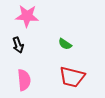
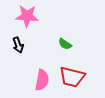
pink semicircle: moved 18 px right; rotated 15 degrees clockwise
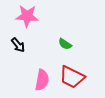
black arrow: rotated 21 degrees counterclockwise
red trapezoid: rotated 12 degrees clockwise
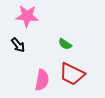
red trapezoid: moved 3 px up
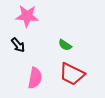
green semicircle: moved 1 px down
pink semicircle: moved 7 px left, 2 px up
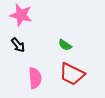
pink star: moved 6 px left, 1 px up; rotated 10 degrees clockwise
pink semicircle: rotated 15 degrees counterclockwise
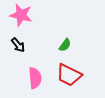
green semicircle: rotated 88 degrees counterclockwise
red trapezoid: moved 3 px left, 1 px down
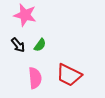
pink star: moved 4 px right
green semicircle: moved 25 px left
